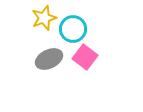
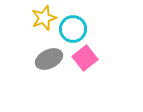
pink square: moved 1 px down; rotated 15 degrees clockwise
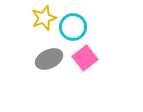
cyan circle: moved 2 px up
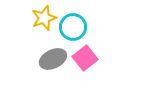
gray ellipse: moved 4 px right
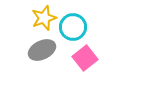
gray ellipse: moved 11 px left, 9 px up
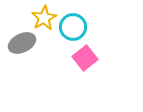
yellow star: rotated 10 degrees counterclockwise
gray ellipse: moved 20 px left, 7 px up
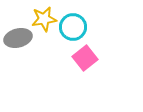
yellow star: moved 1 px down; rotated 20 degrees clockwise
gray ellipse: moved 4 px left, 5 px up; rotated 12 degrees clockwise
